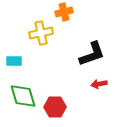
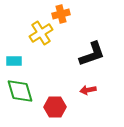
orange cross: moved 3 px left, 2 px down
yellow cross: rotated 20 degrees counterclockwise
red arrow: moved 11 px left, 6 px down
green diamond: moved 3 px left, 5 px up
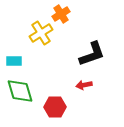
orange cross: rotated 18 degrees counterclockwise
red arrow: moved 4 px left, 5 px up
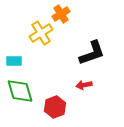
black L-shape: moved 1 px up
red hexagon: rotated 20 degrees counterclockwise
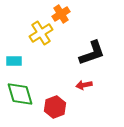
green diamond: moved 3 px down
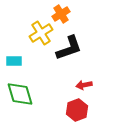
black L-shape: moved 23 px left, 5 px up
red hexagon: moved 22 px right, 3 px down
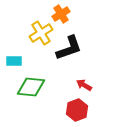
red arrow: rotated 42 degrees clockwise
green diamond: moved 11 px right, 7 px up; rotated 68 degrees counterclockwise
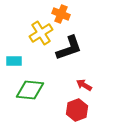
orange cross: rotated 36 degrees counterclockwise
green diamond: moved 1 px left, 3 px down
